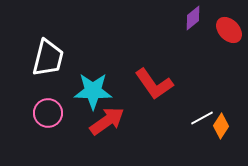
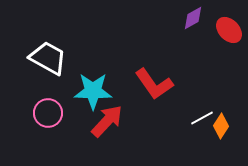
purple diamond: rotated 10 degrees clockwise
white trapezoid: rotated 75 degrees counterclockwise
red arrow: rotated 12 degrees counterclockwise
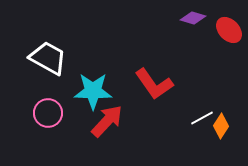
purple diamond: rotated 45 degrees clockwise
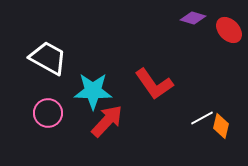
orange diamond: rotated 20 degrees counterclockwise
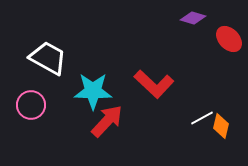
red ellipse: moved 9 px down
red L-shape: rotated 12 degrees counterclockwise
pink circle: moved 17 px left, 8 px up
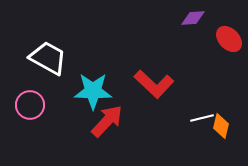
purple diamond: rotated 20 degrees counterclockwise
pink circle: moved 1 px left
white line: rotated 15 degrees clockwise
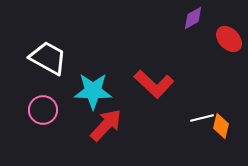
purple diamond: rotated 25 degrees counterclockwise
pink circle: moved 13 px right, 5 px down
red arrow: moved 1 px left, 4 px down
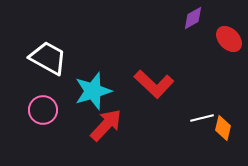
cyan star: rotated 18 degrees counterclockwise
orange diamond: moved 2 px right, 2 px down
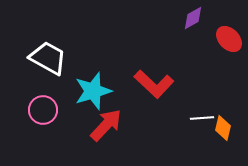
white line: rotated 10 degrees clockwise
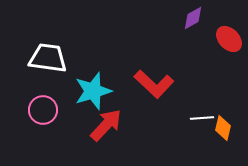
white trapezoid: rotated 21 degrees counterclockwise
